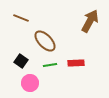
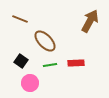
brown line: moved 1 px left, 1 px down
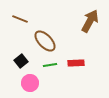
black square: rotated 16 degrees clockwise
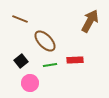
red rectangle: moved 1 px left, 3 px up
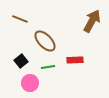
brown arrow: moved 2 px right
green line: moved 2 px left, 2 px down
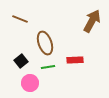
brown ellipse: moved 2 px down; rotated 25 degrees clockwise
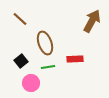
brown line: rotated 21 degrees clockwise
red rectangle: moved 1 px up
pink circle: moved 1 px right
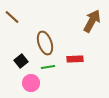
brown line: moved 8 px left, 2 px up
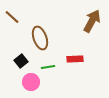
brown ellipse: moved 5 px left, 5 px up
pink circle: moved 1 px up
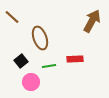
green line: moved 1 px right, 1 px up
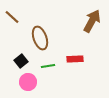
green line: moved 1 px left
pink circle: moved 3 px left
